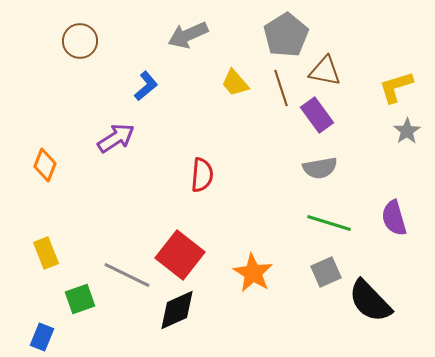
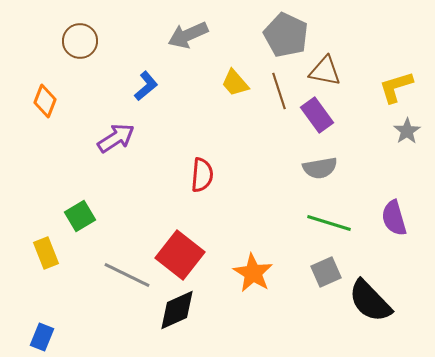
gray pentagon: rotated 15 degrees counterclockwise
brown line: moved 2 px left, 3 px down
orange diamond: moved 64 px up
green square: moved 83 px up; rotated 12 degrees counterclockwise
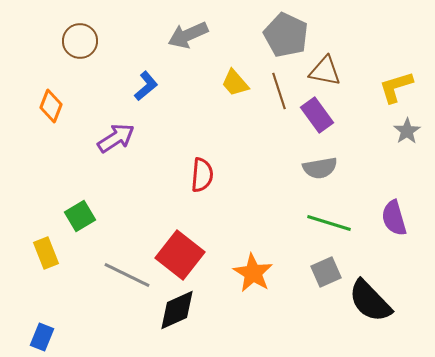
orange diamond: moved 6 px right, 5 px down
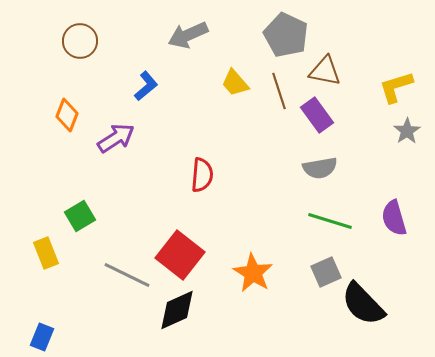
orange diamond: moved 16 px right, 9 px down
green line: moved 1 px right, 2 px up
black semicircle: moved 7 px left, 3 px down
